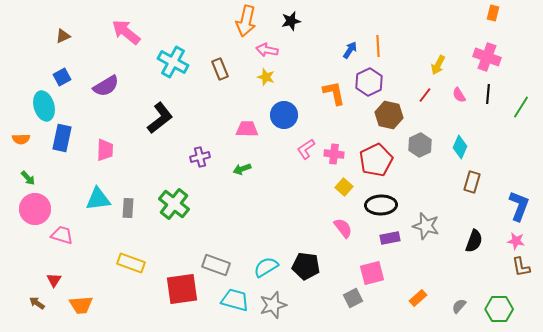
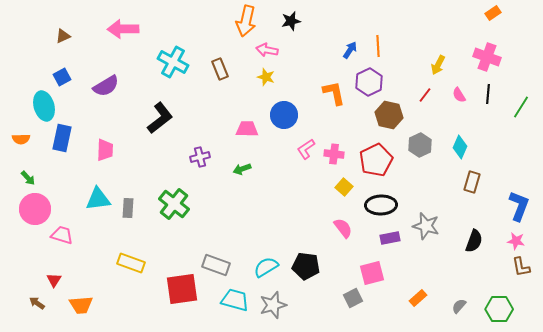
orange rectangle at (493, 13): rotated 42 degrees clockwise
pink arrow at (126, 32): moved 3 px left, 3 px up; rotated 40 degrees counterclockwise
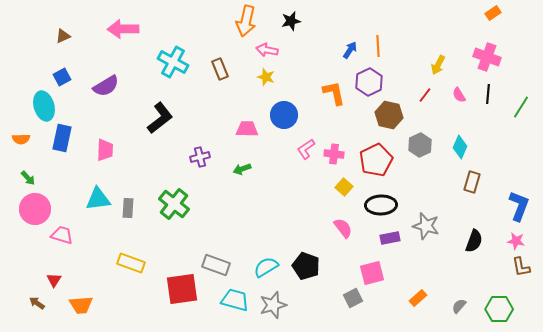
black pentagon at (306, 266): rotated 12 degrees clockwise
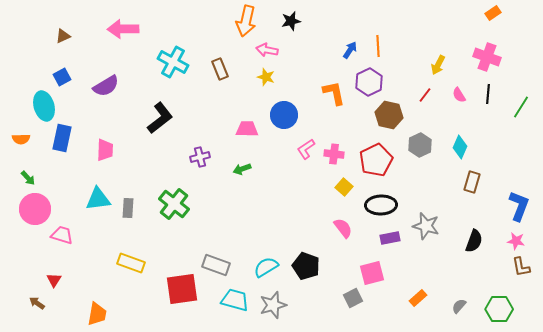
orange trapezoid at (81, 305): moved 16 px right, 9 px down; rotated 75 degrees counterclockwise
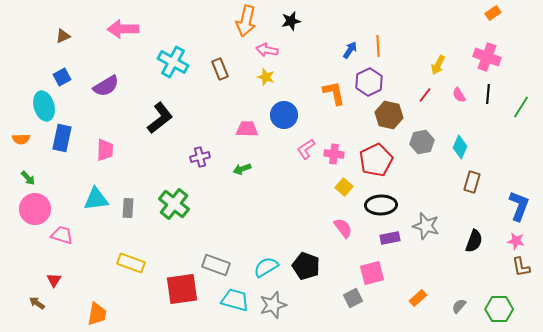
gray hexagon at (420, 145): moved 2 px right, 3 px up; rotated 15 degrees clockwise
cyan triangle at (98, 199): moved 2 px left
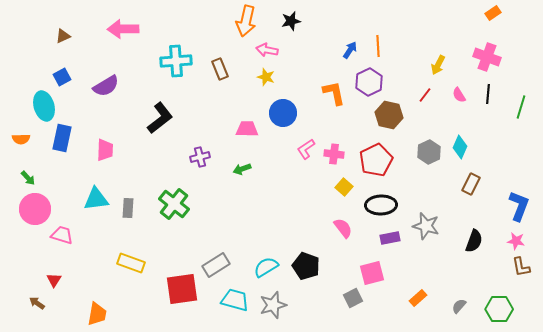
cyan cross at (173, 62): moved 3 px right, 1 px up; rotated 32 degrees counterclockwise
green line at (521, 107): rotated 15 degrees counterclockwise
blue circle at (284, 115): moved 1 px left, 2 px up
gray hexagon at (422, 142): moved 7 px right, 10 px down; rotated 15 degrees counterclockwise
brown rectangle at (472, 182): moved 1 px left, 2 px down; rotated 10 degrees clockwise
gray rectangle at (216, 265): rotated 52 degrees counterclockwise
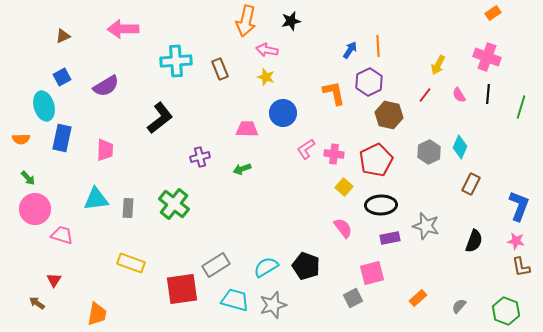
green hexagon at (499, 309): moved 7 px right, 2 px down; rotated 20 degrees clockwise
